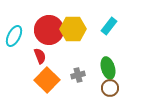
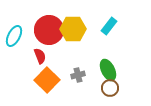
green ellipse: moved 2 px down; rotated 10 degrees counterclockwise
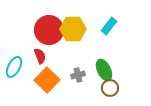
cyan ellipse: moved 31 px down
green ellipse: moved 4 px left
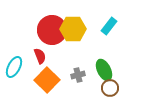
red circle: moved 3 px right
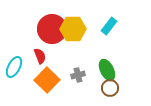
red circle: moved 1 px up
green ellipse: moved 3 px right
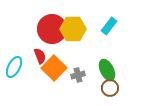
orange square: moved 7 px right, 12 px up
